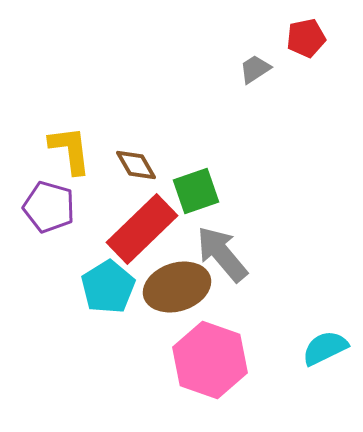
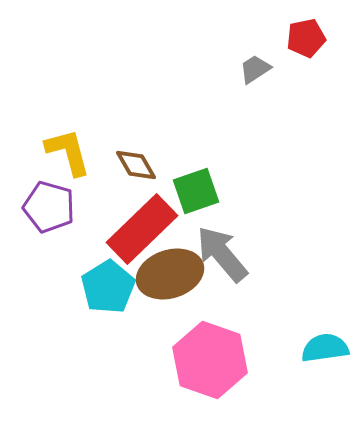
yellow L-shape: moved 2 px left, 2 px down; rotated 8 degrees counterclockwise
brown ellipse: moved 7 px left, 13 px up
cyan semicircle: rotated 18 degrees clockwise
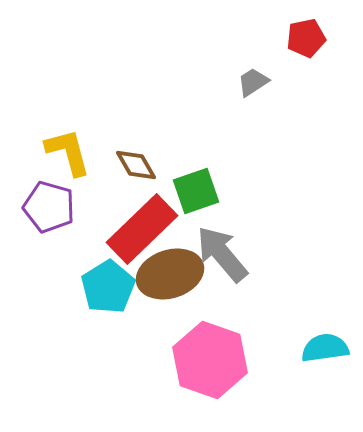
gray trapezoid: moved 2 px left, 13 px down
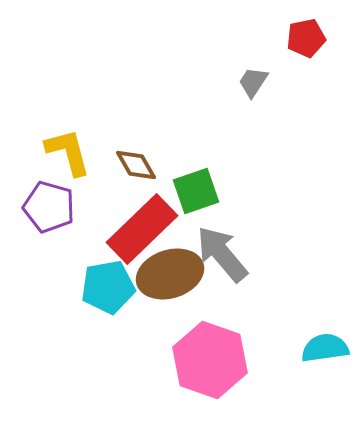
gray trapezoid: rotated 24 degrees counterclockwise
cyan pentagon: rotated 22 degrees clockwise
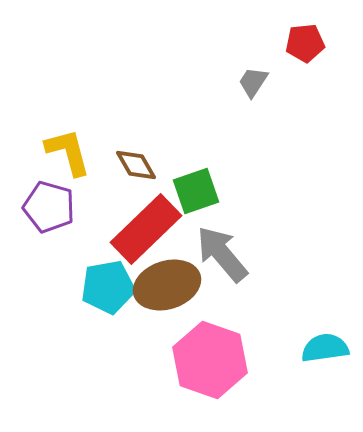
red pentagon: moved 1 px left, 5 px down; rotated 6 degrees clockwise
red rectangle: moved 4 px right
brown ellipse: moved 3 px left, 11 px down
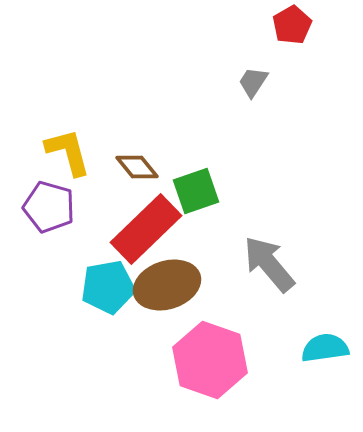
red pentagon: moved 13 px left, 18 px up; rotated 24 degrees counterclockwise
brown diamond: moved 1 px right, 2 px down; rotated 9 degrees counterclockwise
gray arrow: moved 47 px right, 10 px down
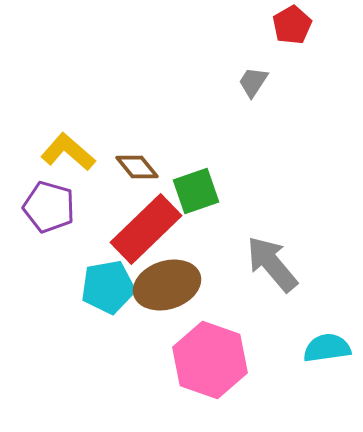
yellow L-shape: rotated 34 degrees counterclockwise
gray arrow: moved 3 px right
cyan semicircle: moved 2 px right
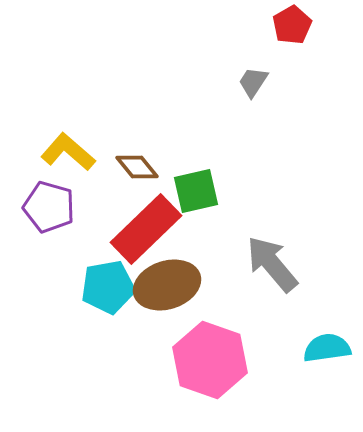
green square: rotated 6 degrees clockwise
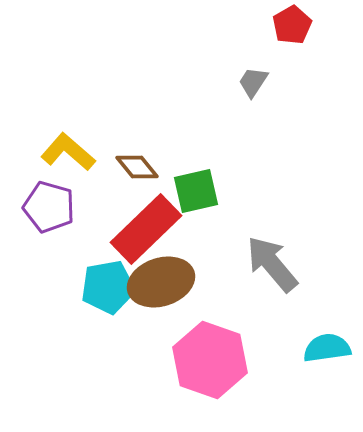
brown ellipse: moved 6 px left, 3 px up
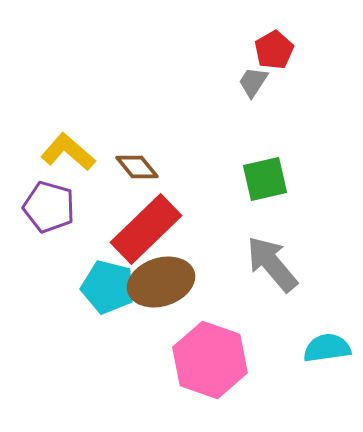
red pentagon: moved 18 px left, 25 px down
green square: moved 69 px right, 12 px up
cyan pentagon: rotated 24 degrees clockwise
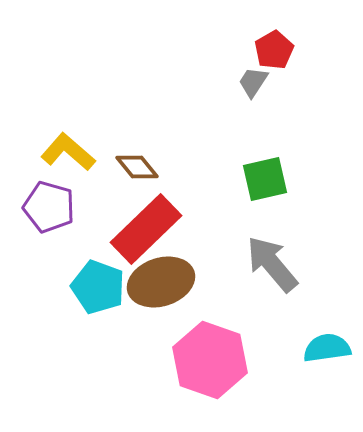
cyan pentagon: moved 10 px left; rotated 6 degrees clockwise
